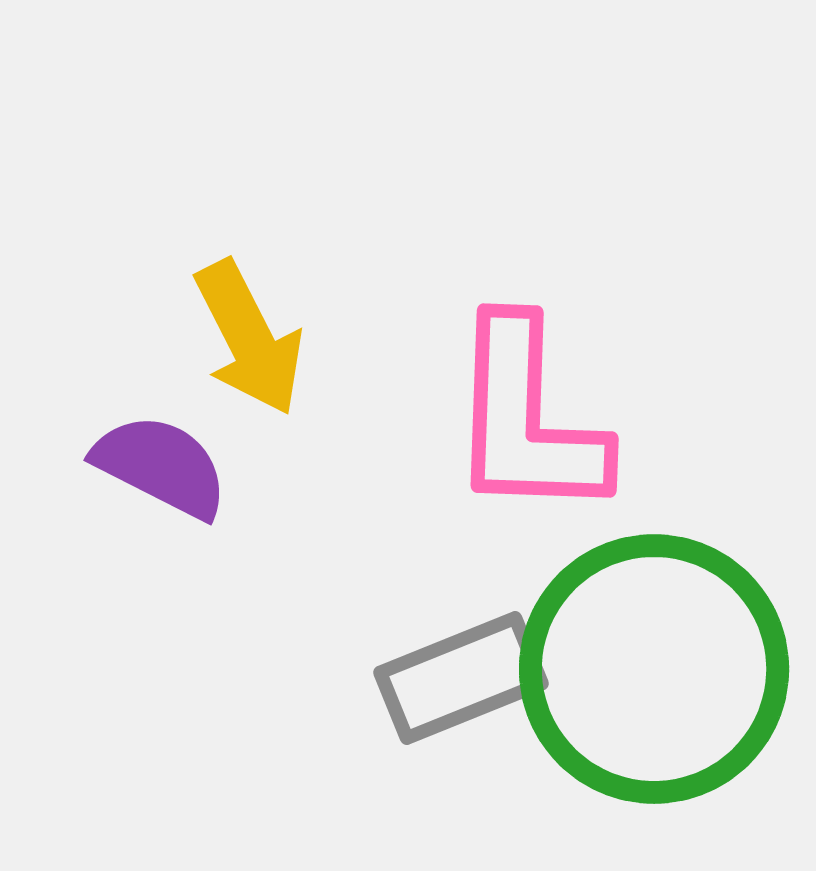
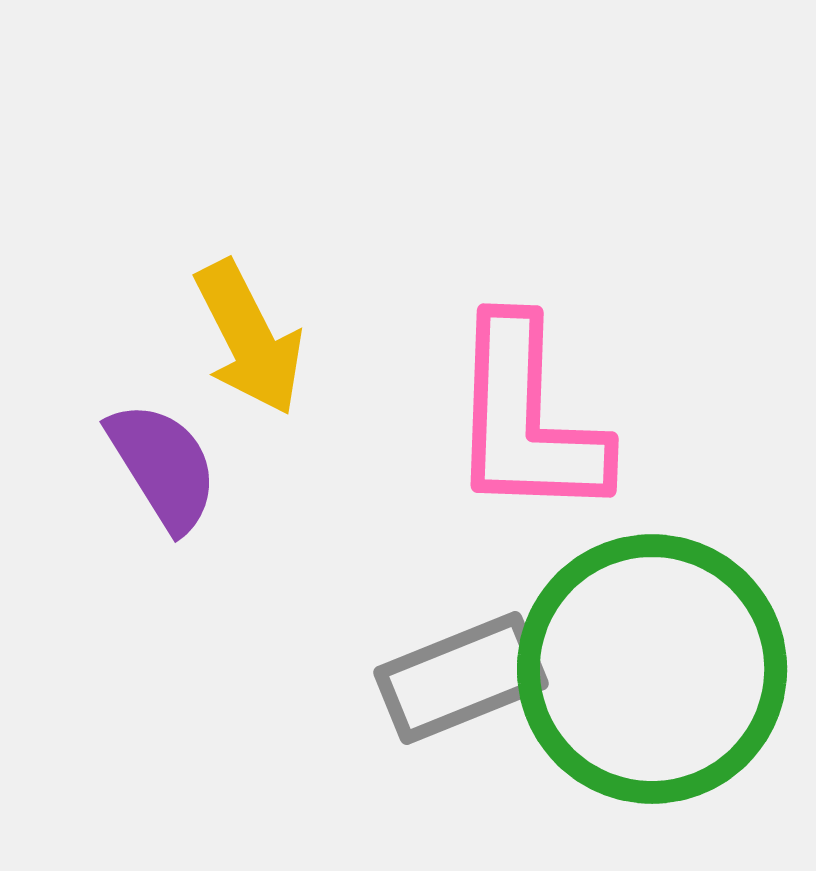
purple semicircle: moved 2 px right; rotated 31 degrees clockwise
green circle: moved 2 px left
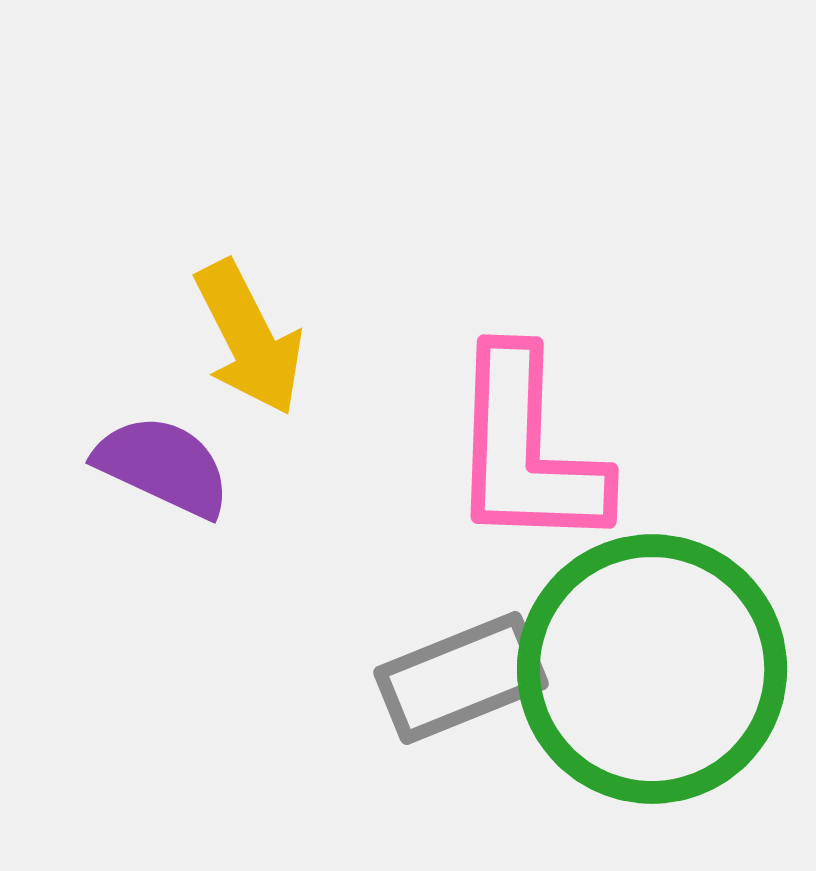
pink L-shape: moved 31 px down
purple semicircle: rotated 33 degrees counterclockwise
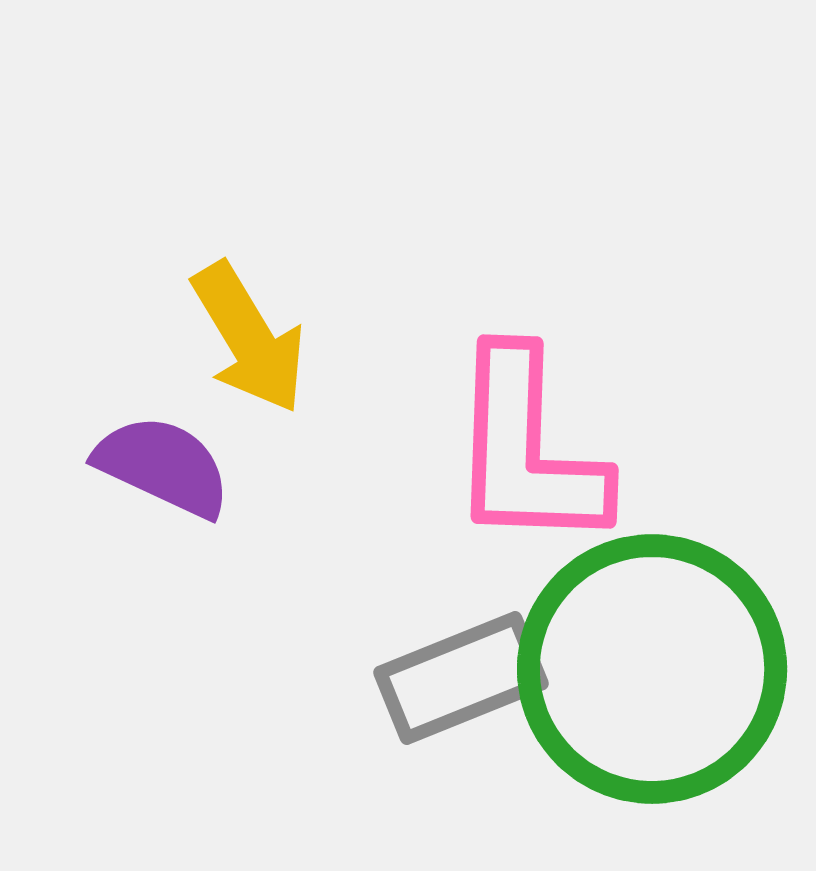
yellow arrow: rotated 4 degrees counterclockwise
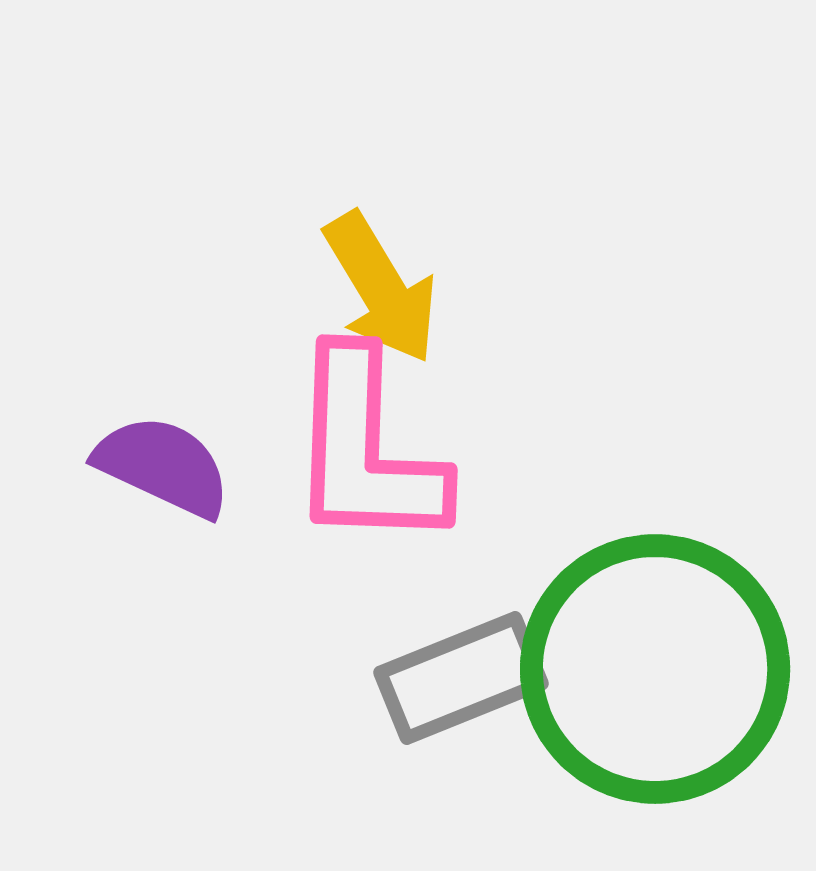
yellow arrow: moved 132 px right, 50 px up
pink L-shape: moved 161 px left
green circle: moved 3 px right
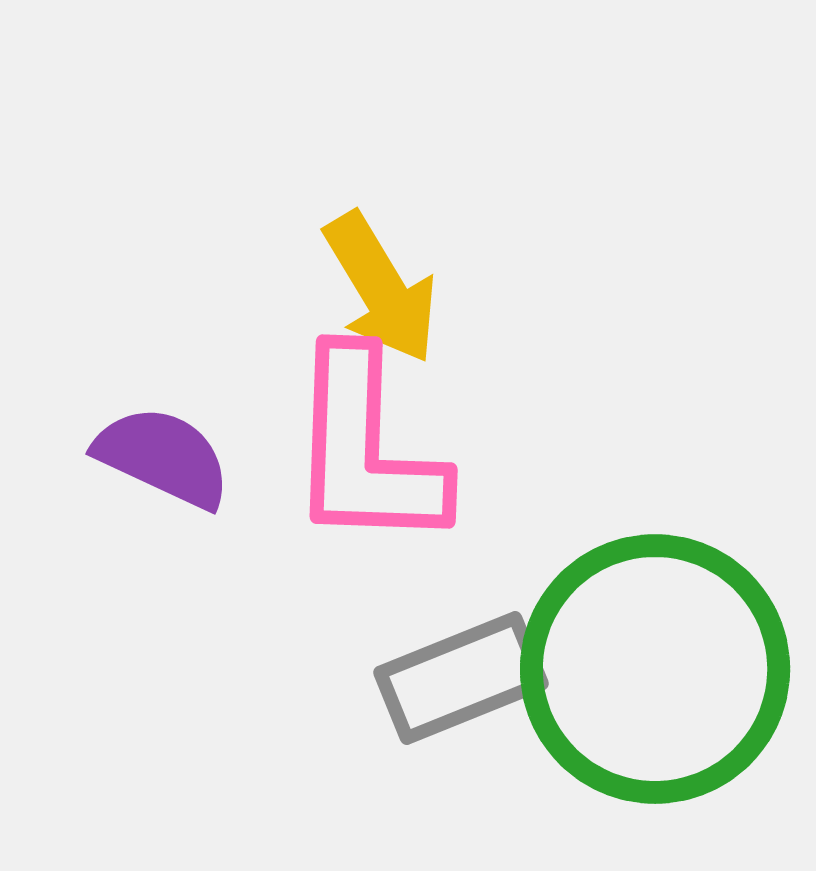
purple semicircle: moved 9 px up
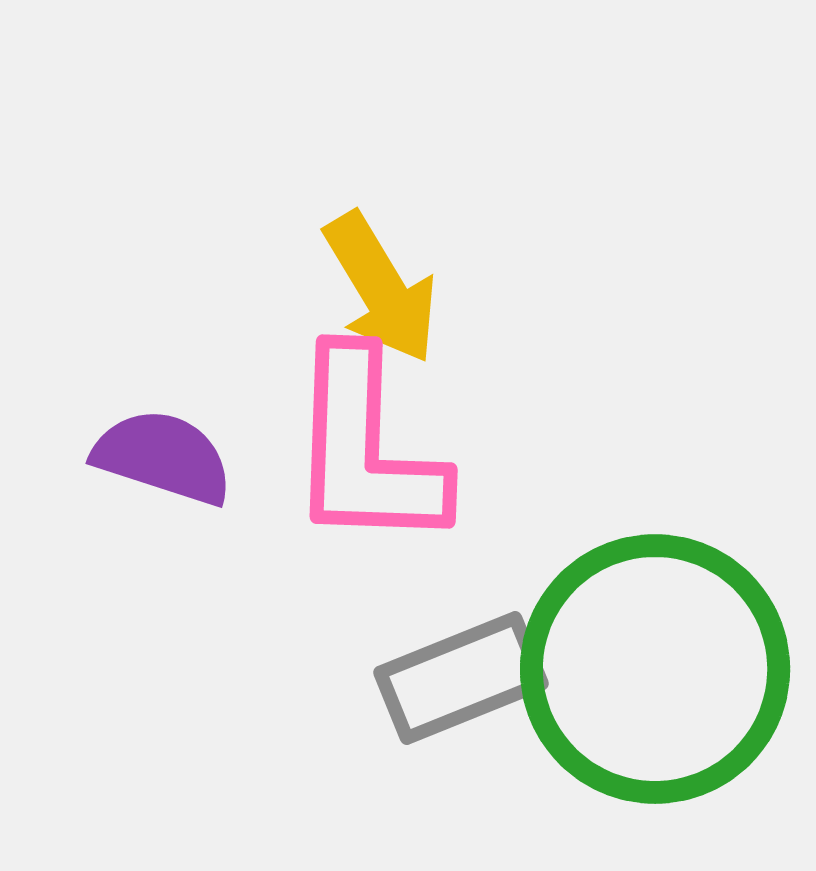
purple semicircle: rotated 7 degrees counterclockwise
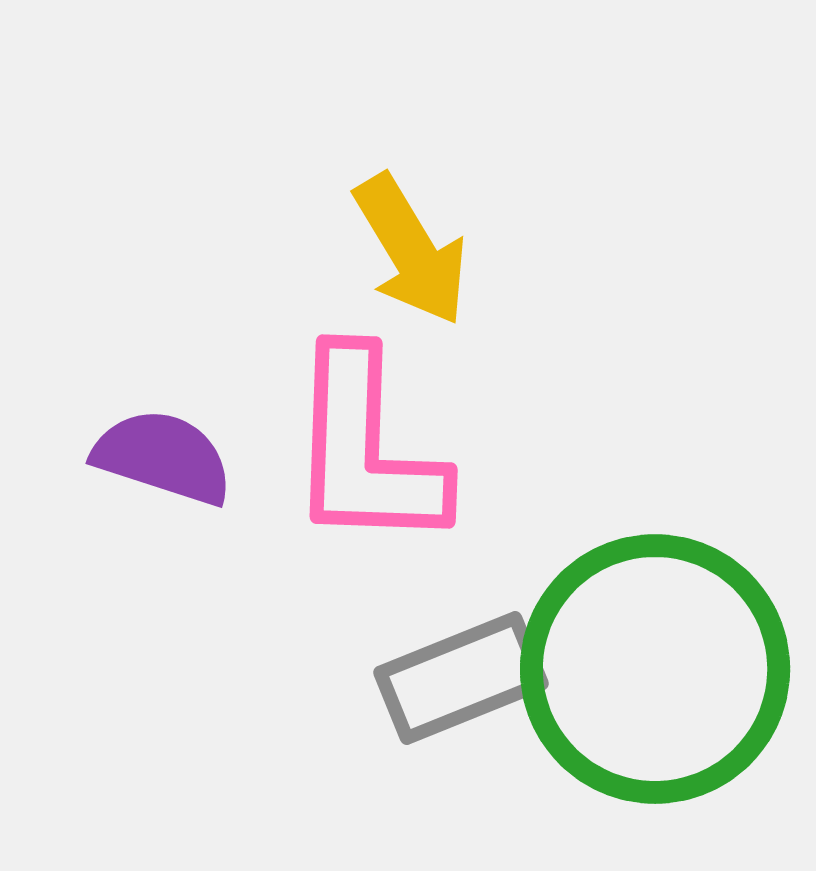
yellow arrow: moved 30 px right, 38 px up
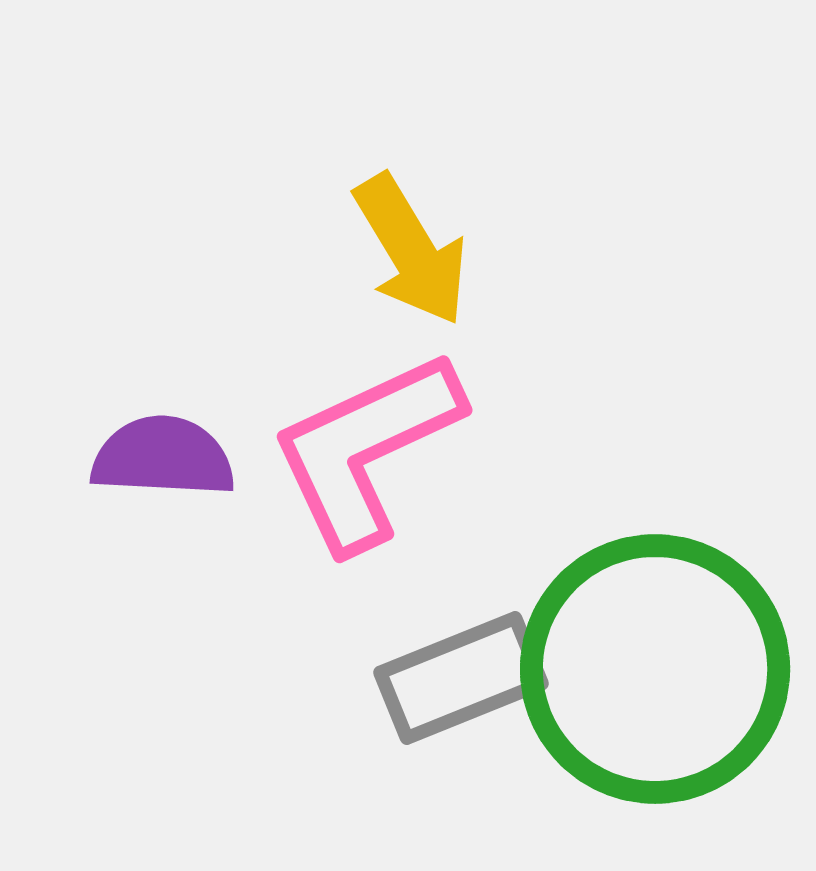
pink L-shape: rotated 63 degrees clockwise
purple semicircle: rotated 15 degrees counterclockwise
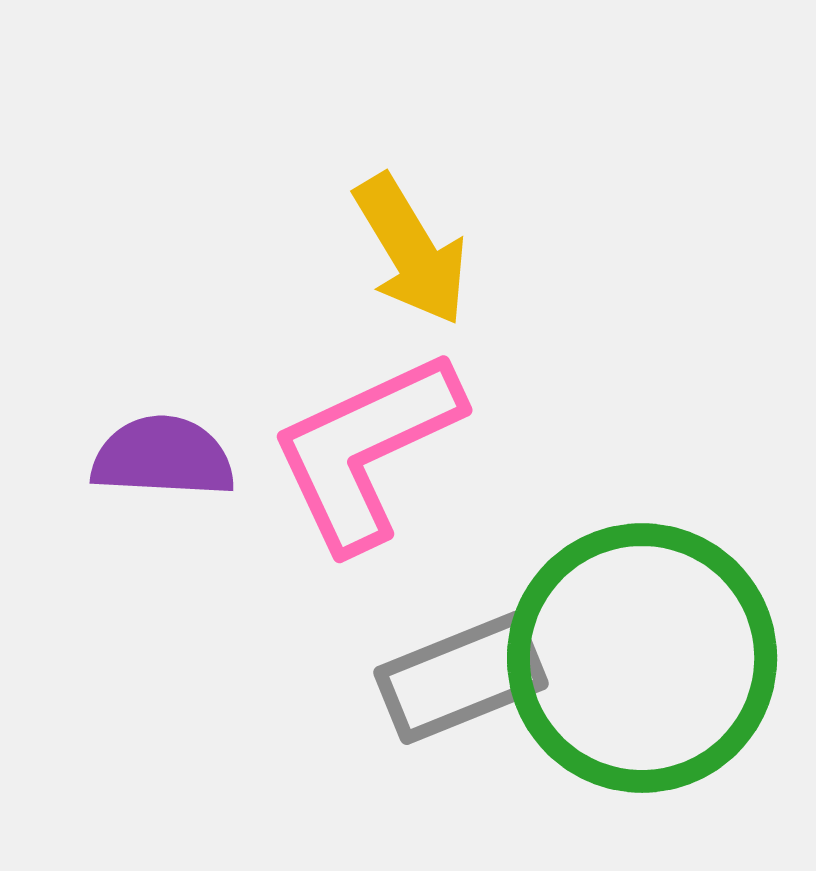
green circle: moved 13 px left, 11 px up
